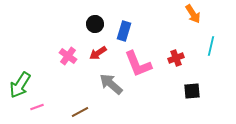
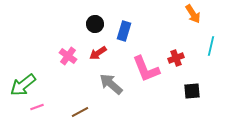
pink L-shape: moved 8 px right, 5 px down
green arrow: moved 3 px right; rotated 20 degrees clockwise
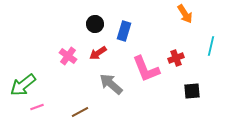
orange arrow: moved 8 px left
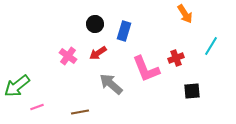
cyan line: rotated 18 degrees clockwise
green arrow: moved 6 px left, 1 px down
brown line: rotated 18 degrees clockwise
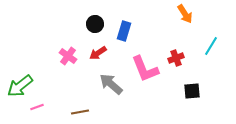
pink L-shape: moved 1 px left
green arrow: moved 3 px right
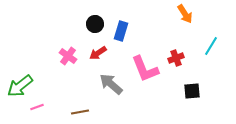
blue rectangle: moved 3 px left
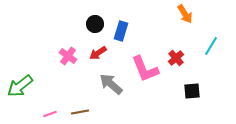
red cross: rotated 21 degrees counterclockwise
pink line: moved 13 px right, 7 px down
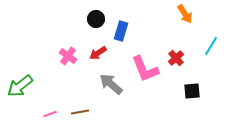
black circle: moved 1 px right, 5 px up
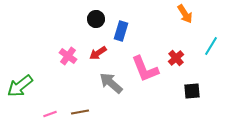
gray arrow: moved 1 px up
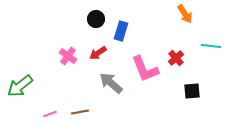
cyan line: rotated 66 degrees clockwise
